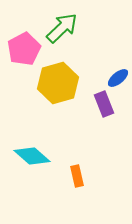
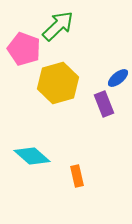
green arrow: moved 4 px left, 2 px up
pink pentagon: rotated 24 degrees counterclockwise
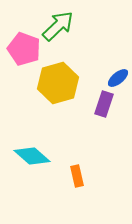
purple rectangle: rotated 40 degrees clockwise
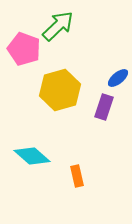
yellow hexagon: moved 2 px right, 7 px down
purple rectangle: moved 3 px down
